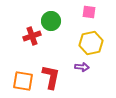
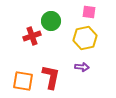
yellow hexagon: moved 6 px left, 5 px up
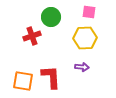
green circle: moved 4 px up
yellow hexagon: rotated 10 degrees clockwise
red L-shape: rotated 15 degrees counterclockwise
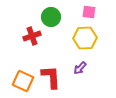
purple arrow: moved 2 px left, 1 px down; rotated 128 degrees clockwise
orange square: rotated 15 degrees clockwise
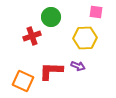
pink square: moved 7 px right
purple arrow: moved 2 px left, 2 px up; rotated 112 degrees counterclockwise
red L-shape: moved 6 px up; rotated 85 degrees counterclockwise
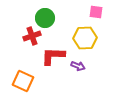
green circle: moved 6 px left, 1 px down
red L-shape: moved 2 px right, 15 px up
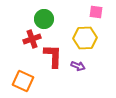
green circle: moved 1 px left, 1 px down
red cross: moved 3 px down
red L-shape: rotated 90 degrees clockwise
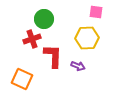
yellow hexagon: moved 2 px right
orange square: moved 1 px left, 2 px up
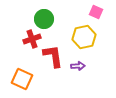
pink square: rotated 16 degrees clockwise
yellow hexagon: moved 3 px left, 1 px up; rotated 10 degrees counterclockwise
red L-shape: rotated 10 degrees counterclockwise
purple arrow: rotated 24 degrees counterclockwise
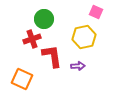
red L-shape: moved 1 px left
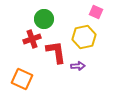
red L-shape: moved 4 px right, 4 px up
